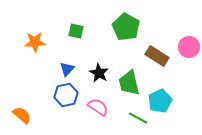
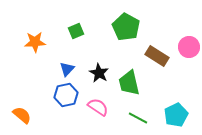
green square: rotated 35 degrees counterclockwise
cyan pentagon: moved 16 px right, 14 px down
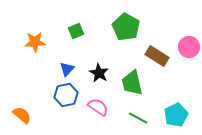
green trapezoid: moved 3 px right
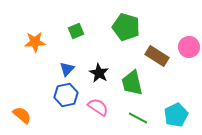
green pentagon: rotated 12 degrees counterclockwise
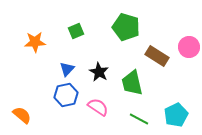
black star: moved 1 px up
green line: moved 1 px right, 1 px down
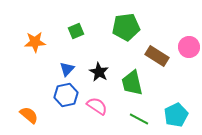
green pentagon: rotated 24 degrees counterclockwise
pink semicircle: moved 1 px left, 1 px up
orange semicircle: moved 7 px right
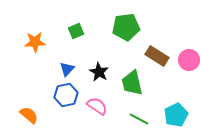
pink circle: moved 13 px down
